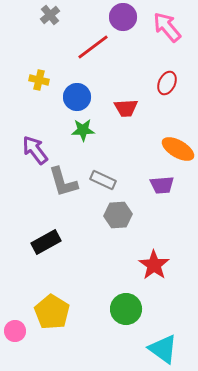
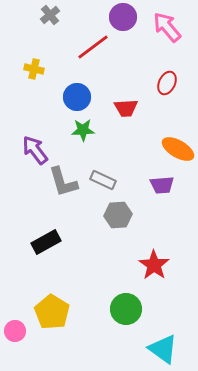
yellow cross: moved 5 px left, 11 px up
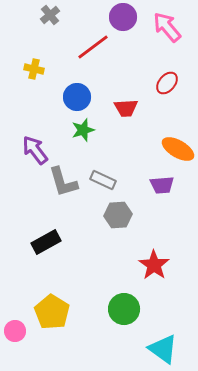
red ellipse: rotated 15 degrees clockwise
green star: rotated 15 degrees counterclockwise
green circle: moved 2 px left
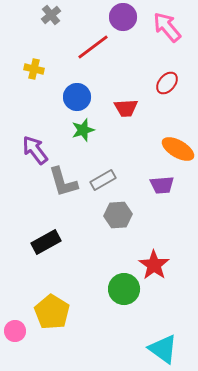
gray cross: moved 1 px right
gray rectangle: rotated 55 degrees counterclockwise
green circle: moved 20 px up
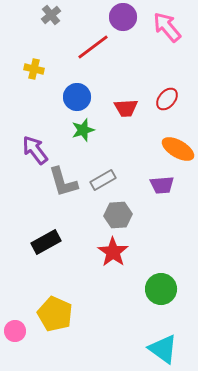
red ellipse: moved 16 px down
red star: moved 41 px left, 13 px up
green circle: moved 37 px right
yellow pentagon: moved 3 px right, 2 px down; rotated 8 degrees counterclockwise
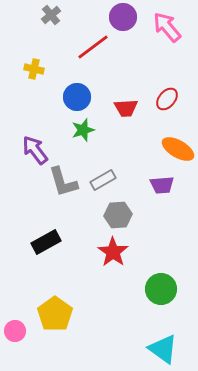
yellow pentagon: rotated 12 degrees clockwise
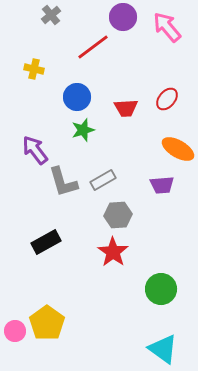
yellow pentagon: moved 8 px left, 9 px down
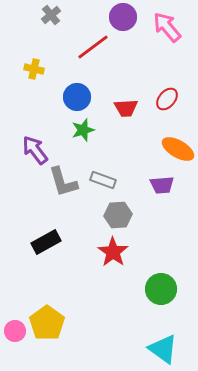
gray rectangle: rotated 50 degrees clockwise
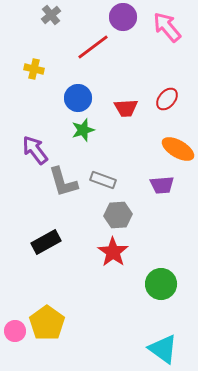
blue circle: moved 1 px right, 1 px down
green circle: moved 5 px up
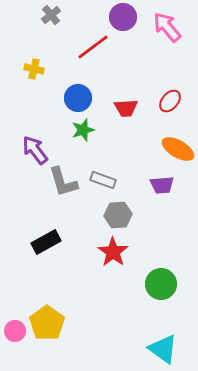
red ellipse: moved 3 px right, 2 px down
